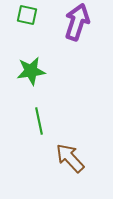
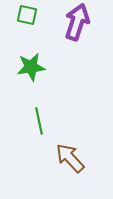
green star: moved 4 px up
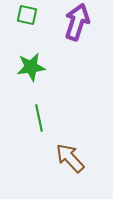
green line: moved 3 px up
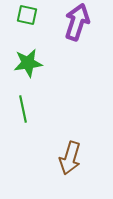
green star: moved 3 px left, 4 px up
green line: moved 16 px left, 9 px up
brown arrow: rotated 120 degrees counterclockwise
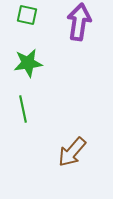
purple arrow: moved 2 px right; rotated 9 degrees counterclockwise
brown arrow: moved 2 px right, 6 px up; rotated 24 degrees clockwise
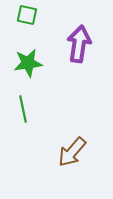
purple arrow: moved 22 px down
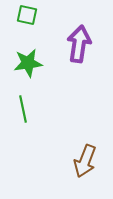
brown arrow: moved 13 px right, 9 px down; rotated 20 degrees counterclockwise
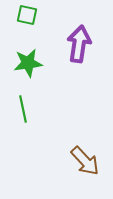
brown arrow: rotated 64 degrees counterclockwise
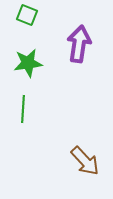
green square: rotated 10 degrees clockwise
green line: rotated 16 degrees clockwise
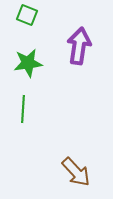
purple arrow: moved 2 px down
brown arrow: moved 9 px left, 11 px down
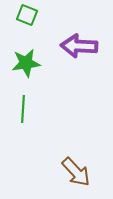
purple arrow: rotated 96 degrees counterclockwise
green star: moved 2 px left
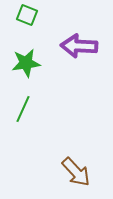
green line: rotated 20 degrees clockwise
